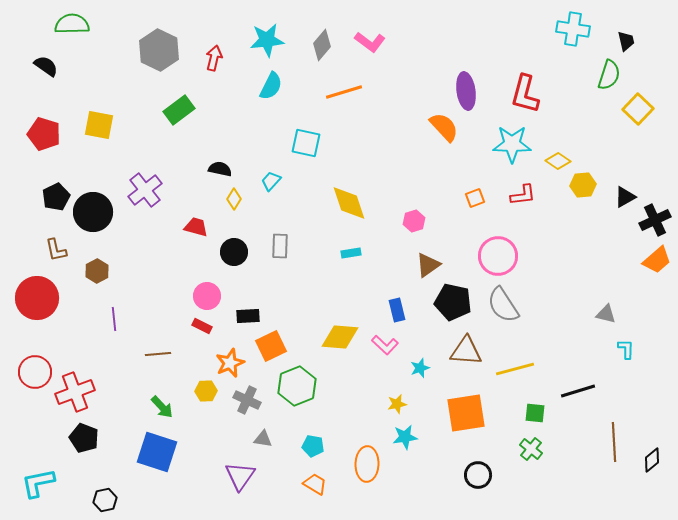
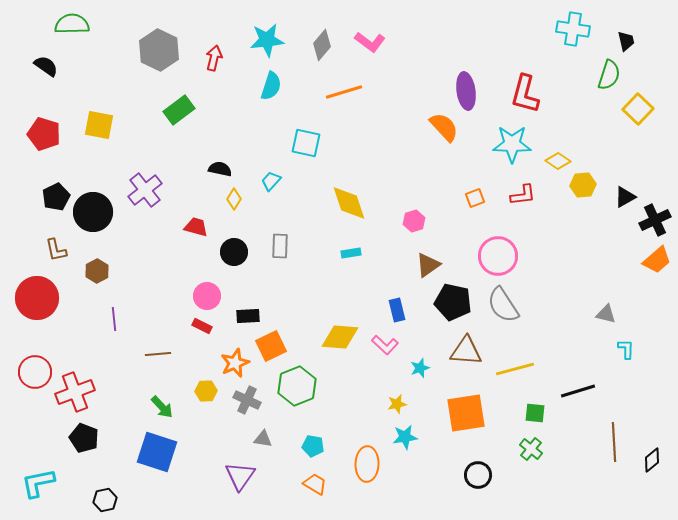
cyan semicircle at (271, 86): rotated 8 degrees counterclockwise
orange star at (230, 363): moved 5 px right
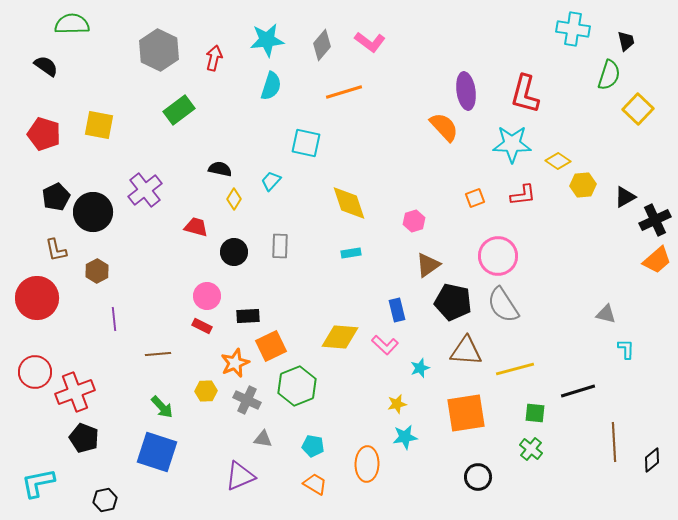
black circle at (478, 475): moved 2 px down
purple triangle at (240, 476): rotated 32 degrees clockwise
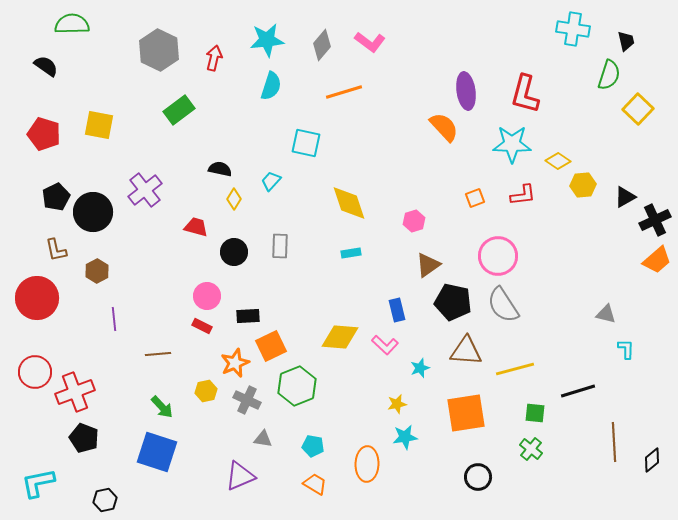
yellow hexagon at (206, 391): rotated 10 degrees counterclockwise
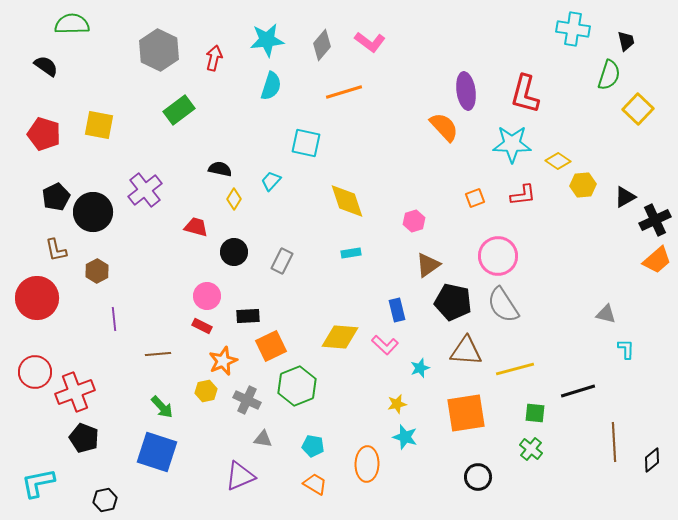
yellow diamond at (349, 203): moved 2 px left, 2 px up
gray rectangle at (280, 246): moved 2 px right, 15 px down; rotated 25 degrees clockwise
orange star at (235, 363): moved 12 px left, 2 px up
cyan star at (405, 437): rotated 25 degrees clockwise
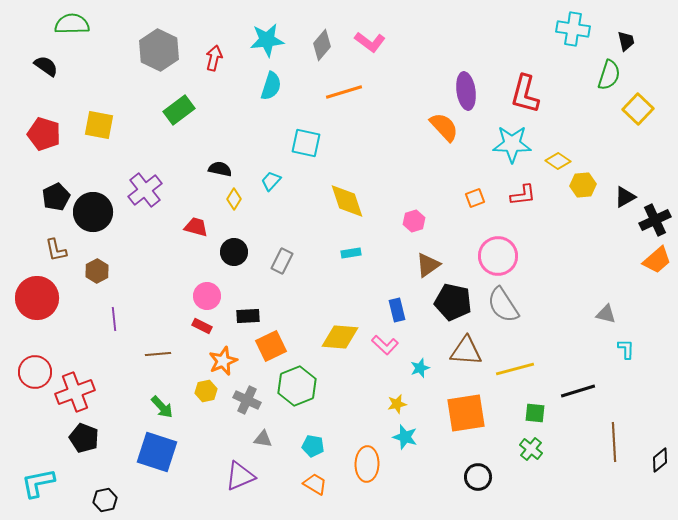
black diamond at (652, 460): moved 8 px right
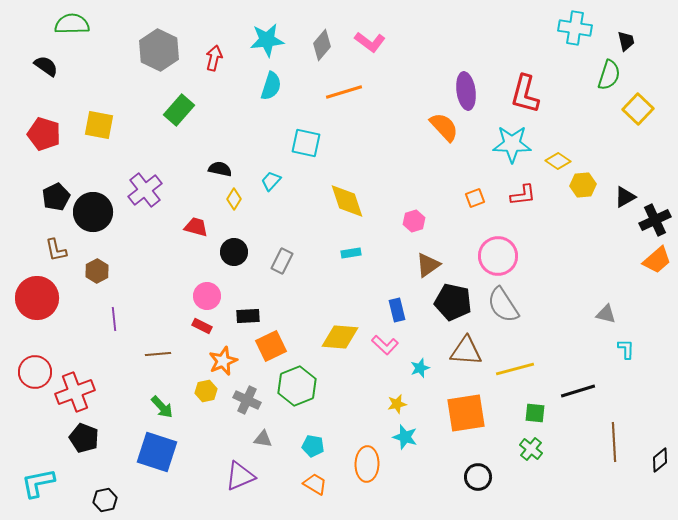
cyan cross at (573, 29): moved 2 px right, 1 px up
green rectangle at (179, 110): rotated 12 degrees counterclockwise
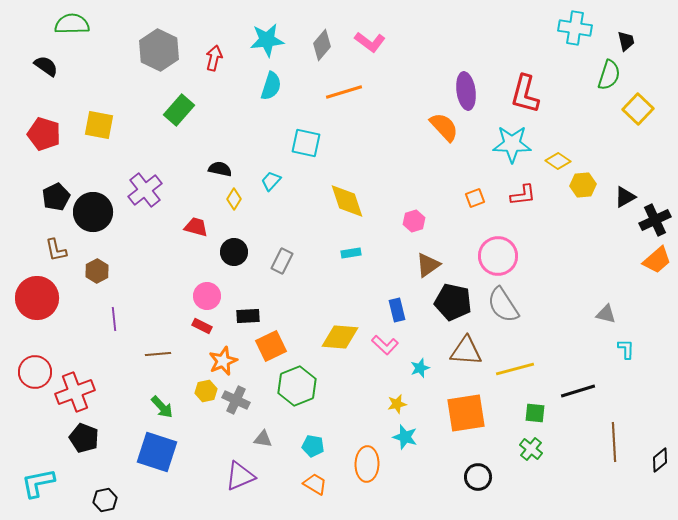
gray cross at (247, 400): moved 11 px left
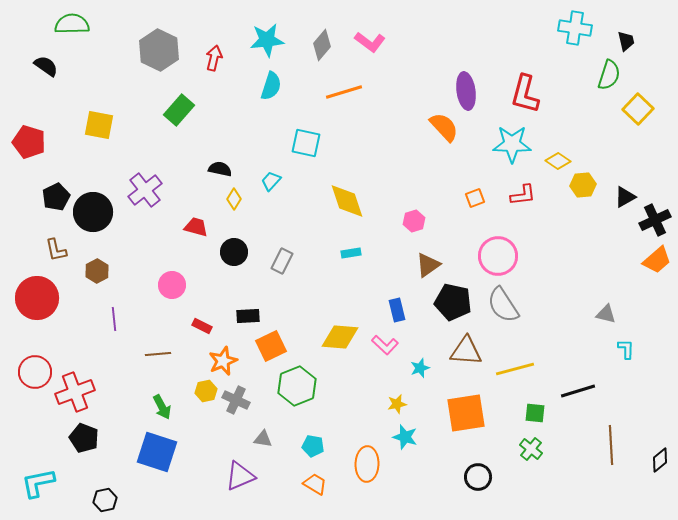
red pentagon at (44, 134): moved 15 px left, 8 px down
pink circle at (207, 296): moved 35 px left, 11 px up
green arrow at (162, 407): rotated 15 degrees clockwise
brown line at (614, 442): moved 3 px left, 3 px down
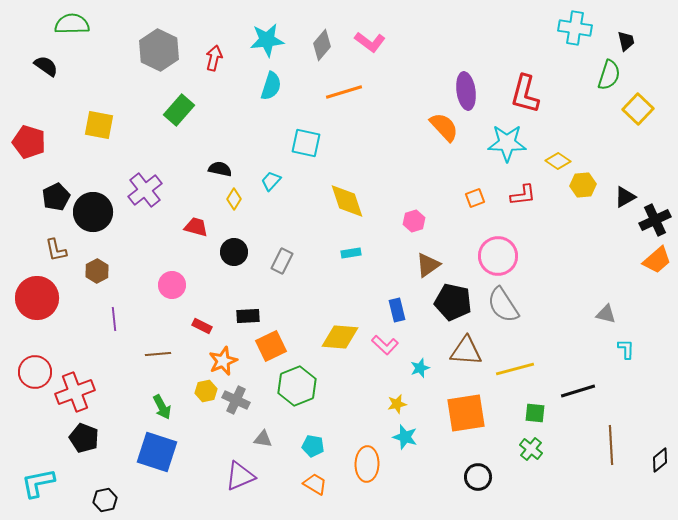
cyan star at (512, 144): moved 5 px left, 1 px up
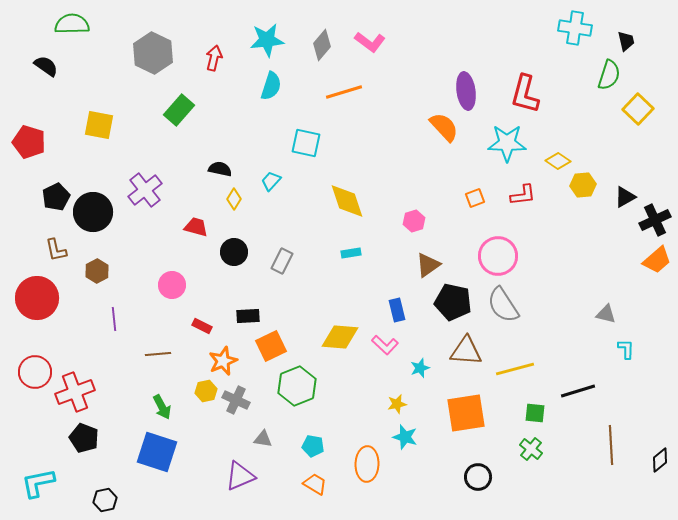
gray hexagon at (159, 50): moved 6 px left, 3 px down
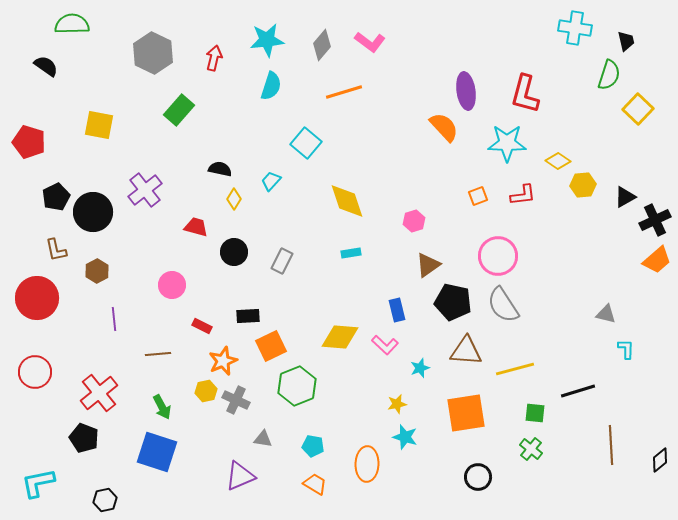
cyan square at (306, 143): rotated 28 degrees clockwise
orange square at (475, 198): moved 3 px right, 2 px up
red cross at (75, 392): moved 24 px right, 1 px down; rotated 18 degrees counterclockwise
